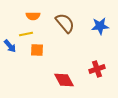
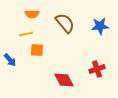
orange semicircle: moved 1 px left, 2 px up
blue arrow: moved 14 px down
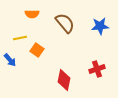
yellow line: moved 6 px left, 4 px down
orange square: rotated 32 degrees clockwise
red diamond: rotated 40 degrees clockwise
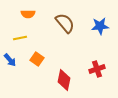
orange semicircle: moved 4 px left
orange square: moved 9 px down
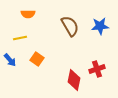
brown semicircle: moved 5 px right, 3 px down; rotated 10 degrees clockwise
red diamond: moved 10 px right
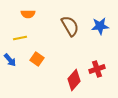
red diamond: rotated 30 degrees clockwise
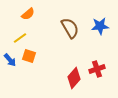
orange semicircle: rotated 40 degrees counterclockwise
brown semicircle: moved 2 px down
yellow line: rotated 24 degrees counterclockwise
orange square: moved 8 px left, 3 px up; rotated 16 degrees counterclockwise
red diamond: moved 2 px up
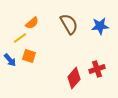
orange semicircle: moved 4 px right, 9 px down
brown semicircle: moved 1 px left, 4 px up
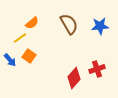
orange square: rotated 16 degrees clockwise
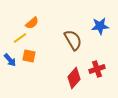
brown semicircle: moved 4 px right, 16 px down
orange square: rotated 24 degrees counterclockwise
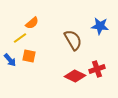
blue star: rotated 12 degrees clockwise
red diamond: moved 1 px right, 2 px up; rotated 75 degrees clockwise
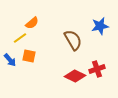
blue star: rotated 18 degrees counterclockwise
